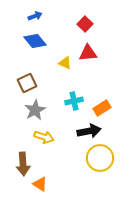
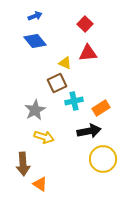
brown square: moved 30 px right
orange rectangle: moved 1 px left
yellow circle: moved 3 px right, 1 px down
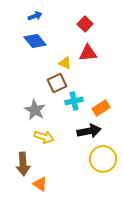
gray star: rotated 15 degrees counterclockwise
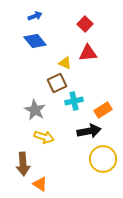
orange rectangle: moved 2 px right, 2 px down
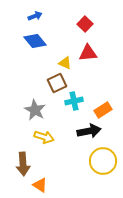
yellow circle: moved 2 px down
orange triangle: moved 1 px down
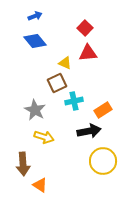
red square: moved 4 px down
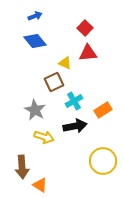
brown square: moved 3 px left, 1 px up
cyan cross: rotated 18 degrees counterclockwise
black arrow: moved 14 px left, 5 px up
brown arrow: moved 1 px left, 3 px down
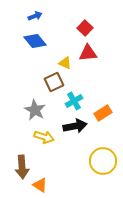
orange rectangle: moved 3 px down
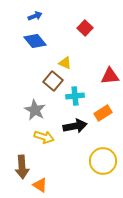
red triangle: moved 22 px right, 23 px down
brown square: moved 1 px left, 1 px up; rotated 24 degrees counterclockwise
cyan cross: moved 1 px right, 5 px up; rotated 24 degrees clockwise
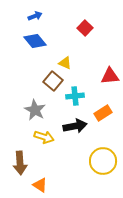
brown arrow: moved 2 px left, 4 px up
